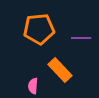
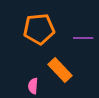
purple line: moved 2 px right
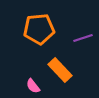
purple line: rotated 18 degrees counterclockwise
pink semicircle: rotated 42 degrees counterclockwise
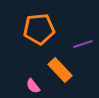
purple line: moved 6 px down
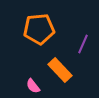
purple line: rotated 48 degrees counterclockwise
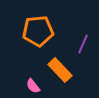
orange pentagon: moved 1 px left, 2 px down
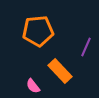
purple line: moved 3 px right, 3 px down
orange rectangle: moved 1 px down
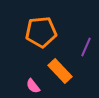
orange pentagon: moved 3 px right, 1 px down
